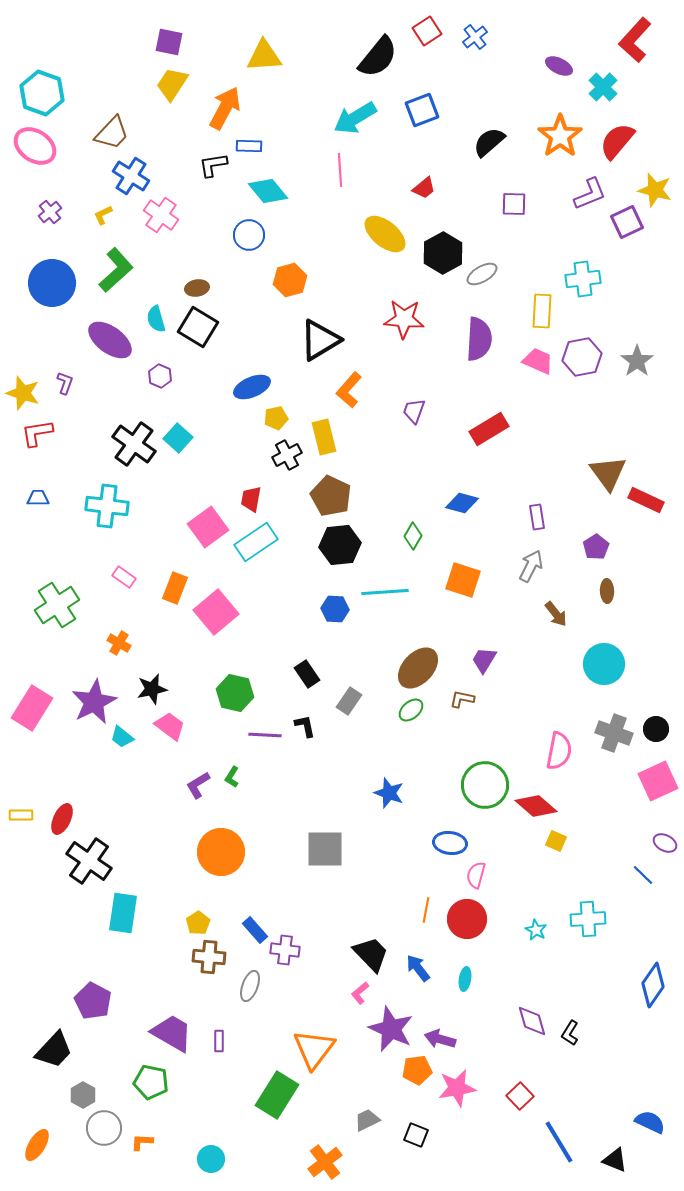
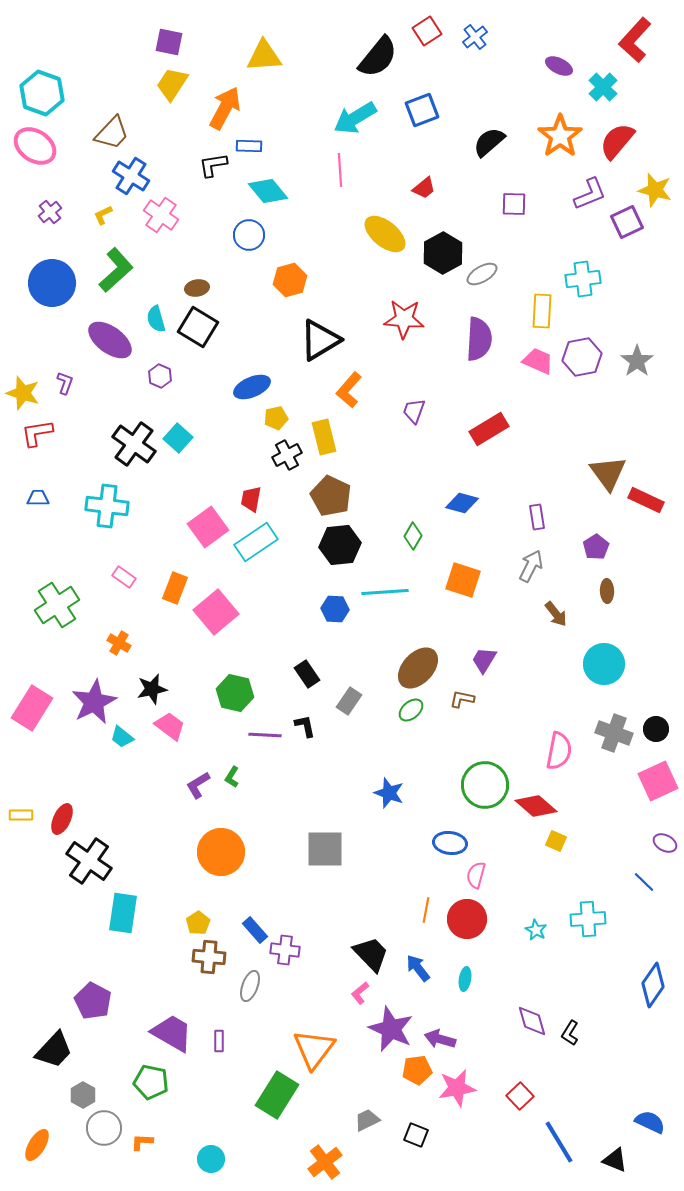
blue line at (643, 875): moved 1 px right, 7 px down
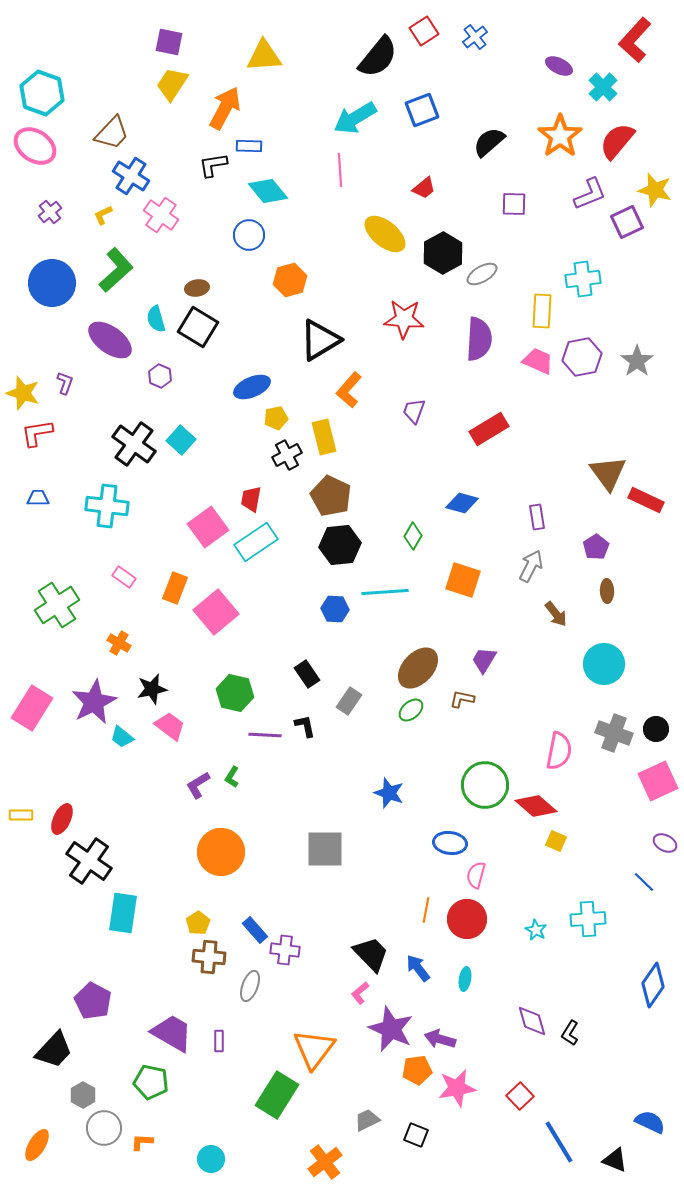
red square at (427, 31): moved 3 px left
cyan square at (178, 438): moved 3 px right, 2 px down
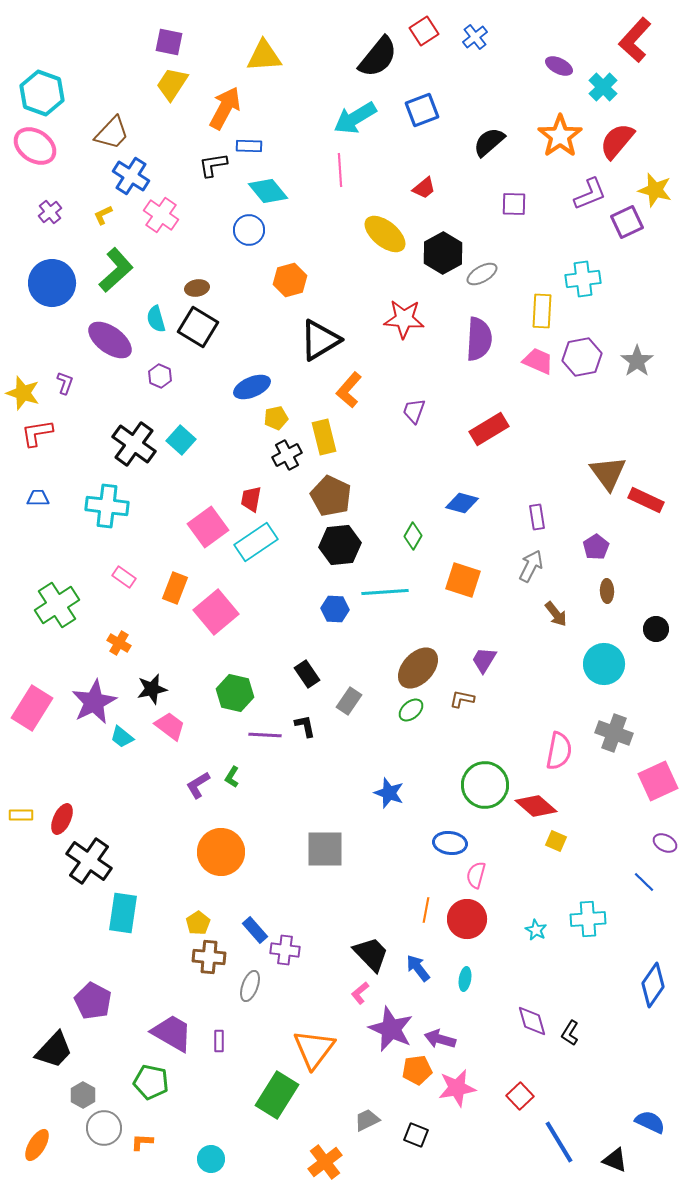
blue circle at (249, 235): moved 5 px up
black circle at (656, 729): moved 100 px up
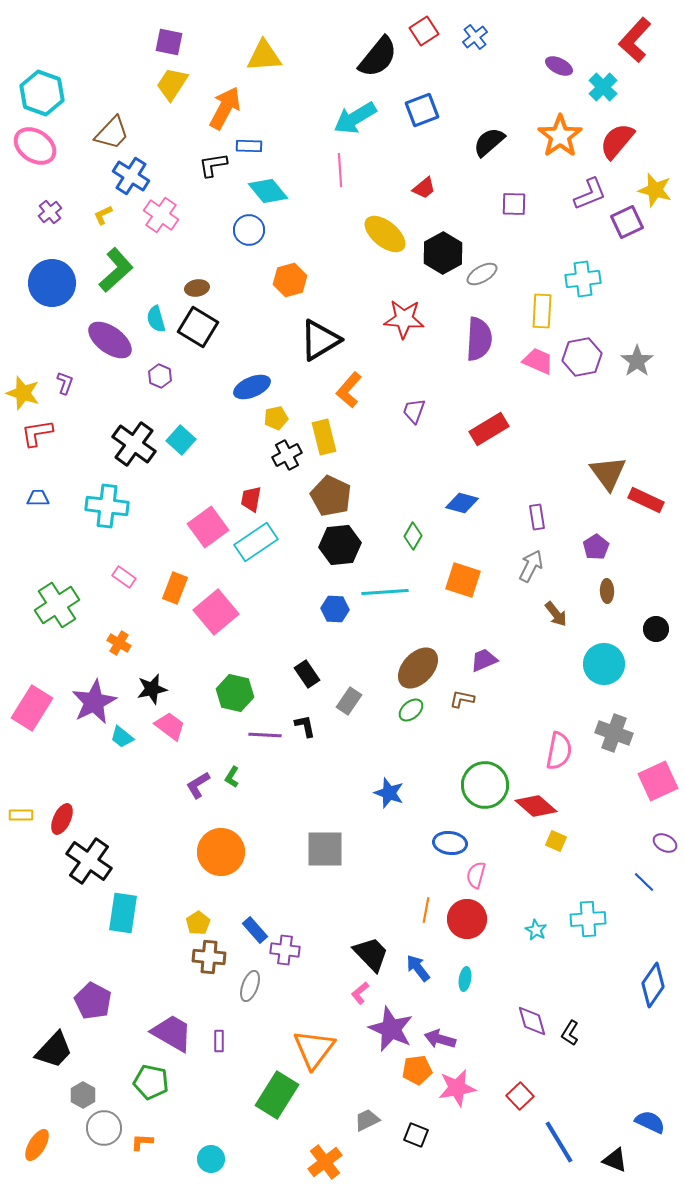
purple trapezoid at (484, 660): rotated 36 degrees clockwise
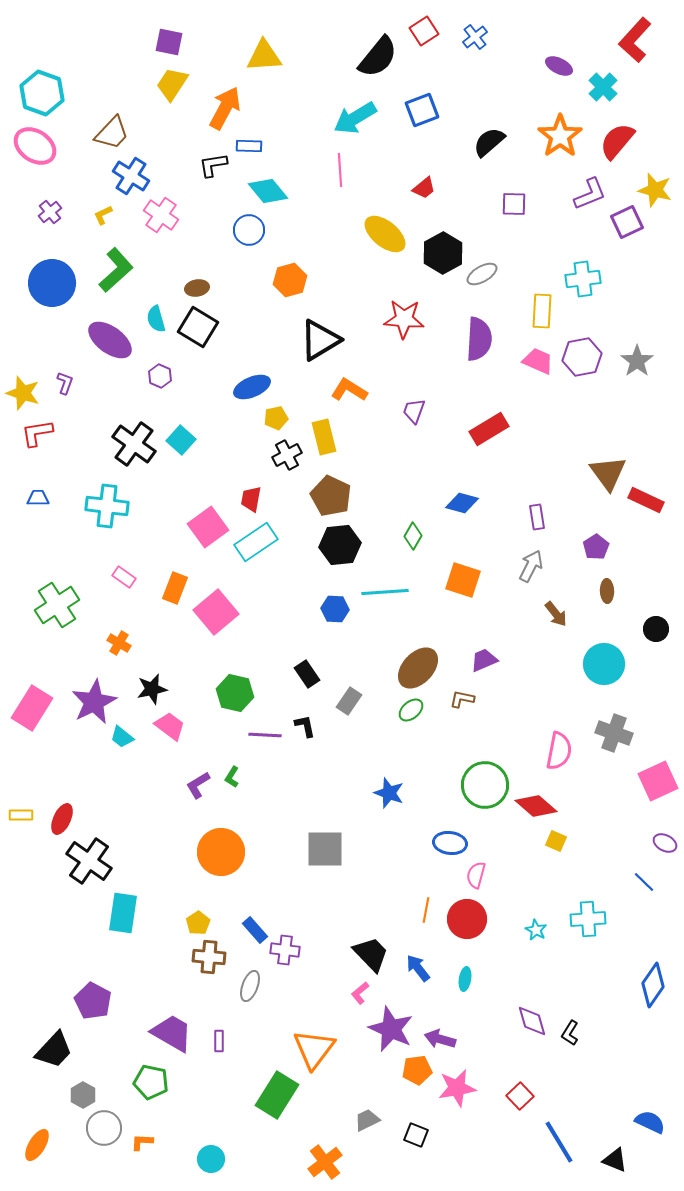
orange L-shape at (349, 390): rotated 81 degrees clockwise
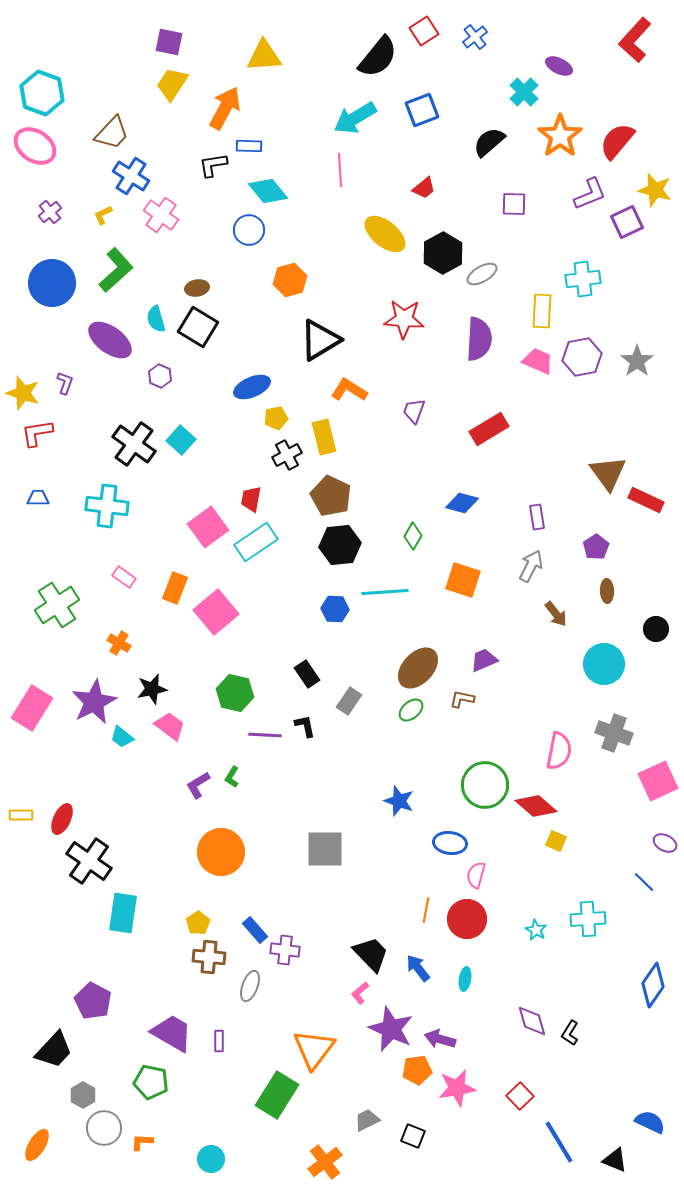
cyan cross at (603, 87): moved 79 px left, 5 px down
blue star at (389, 793): moved 10 px right, 8 px down
black square at (416, 1135): moved 3 px left, 1 px down
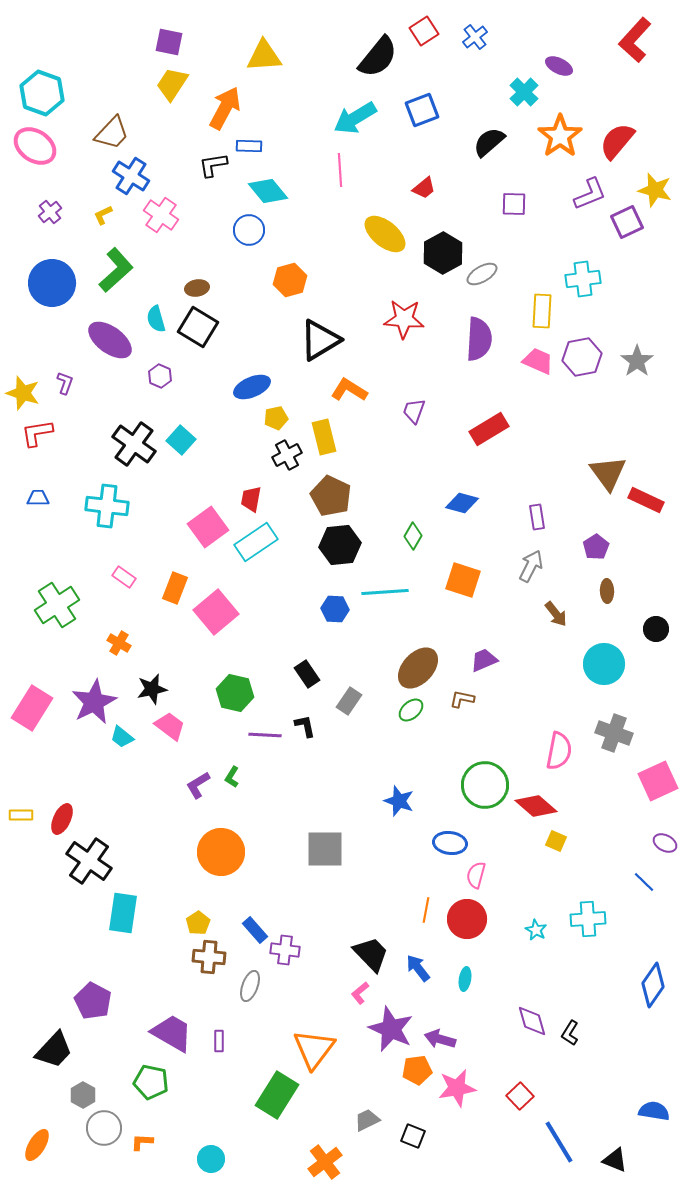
blue semicircle at (650, 1122): moved 4 px right, 11 px up; rotated 16 degrees counterclockwise
